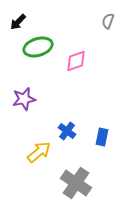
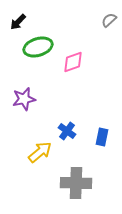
gray semicircle: moved 1 px right, 1 px up; rotated 28 degrees clockwise
pink diamond: moved 3 px left, 1 px down
yellow arrow: moved 1 px right
gray cross: rotated 32 degrees counterclockwise
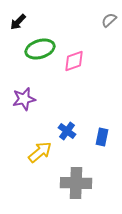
green ellipse: moved 2 px right, 2 px down
pink diamond: moved 1 px right, 1 px up
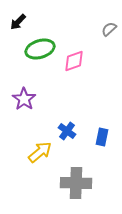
gray semicircle: moved 9 px down
purple star: rotated 25 degrees counterclockwise
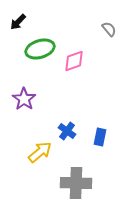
gray semicircle: rotated 91 degrees clockwise
blue rectangle: moved 2 px left
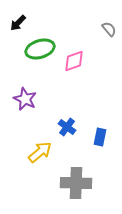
black arrow: moved 1 px down
purple star: moved 1 px right; rotated 10 degrees counterclockwise
blue cross: moved 4 px up
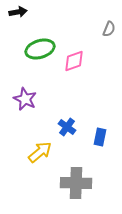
black arrow: moved 11 px up; rotated 144 degrees counterclockwise
gray semicircle: rotated 63 degrees clockwise
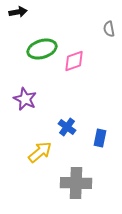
gray semicircle: rotated 147 degrees clockwise
green ellipse: moved 2 px right
blue rectangle: moved 1 px down
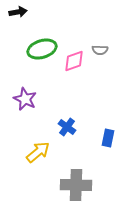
gray semicircle: moved 9 px left, 21 px down; rotated 77 degrees counterclockwise
blue rectangle: moved 8 px right
yellow arrow: moved 2 px left
gray cross: moved 2 px down
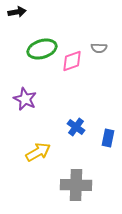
black arrow: moved 1 px left
gray semicircle: moved 1 px left, 2 px up
pink diamond: moved 2 px left
blue cross: moved 9 px right
yellow arrow: rotated 10 degrees clockwise
